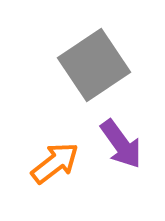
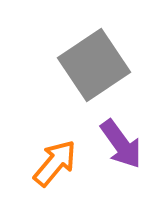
orange arrow: rotated 12 degrees counterclockwise
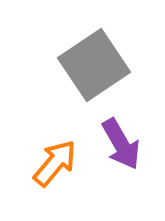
purple arrow: rotated 6 degrees clockwise
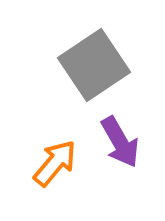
purple arrow: moved 1 px left, 2 px up
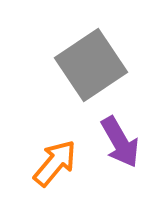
gray square: moved 3 px left
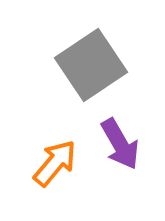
purple arrow: moved 2 px down
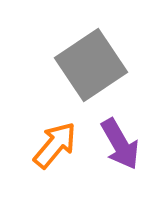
orange arrow: moved 18 px up
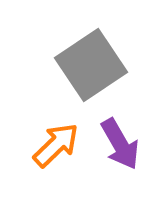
orange arrow: moved 1 px right; rotated 6 degrees clockwise
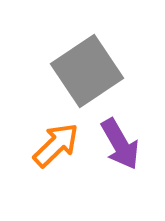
gray square: moved 4 px left, 6 px down
